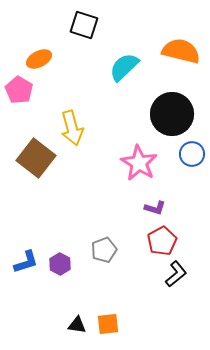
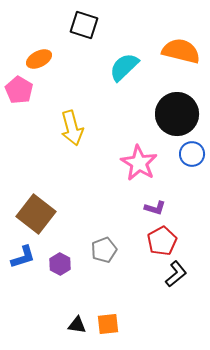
black circle: moved 5 px right
brown square: moved 56 px down
blue L-shape: moved 3 px left, 5 px up
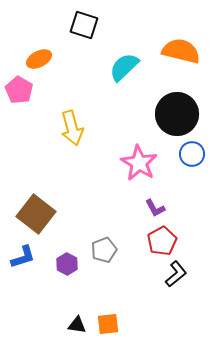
purple L-shape: rotated 45 degrees clockwise
purple hexagon: moved 7 px right
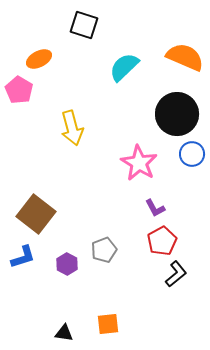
orange semicircle: moved 4 px right, 6 px down; rotated 9 degrees clockwise
black triangle: moved 13 px left, 8 px down
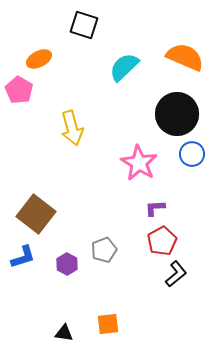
purple L-shape: rotated 115 degrees clockwise
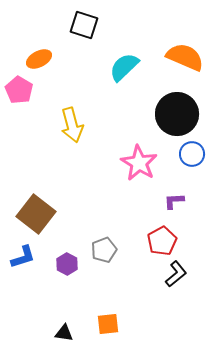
yellow arrow: moved 3 px up
purple L-shape: moved 19 px right, 7 px up
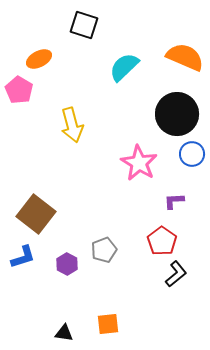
red pentagon: rotated 8 degrees counterclockwise
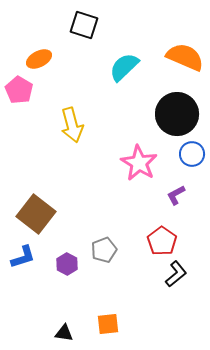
purple L-shape: moved 2 px right, 6 px up; rotated 25 degrees counterclockwise
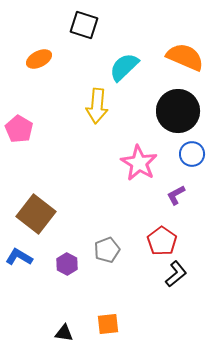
pink pentagon: moved 39 px down
black circle: moved 1 px right, 3 px up
yellow arrow: moved 25 px right, 19 px up; rotated 20 degrees clockwise
gray pentagon: moved 3 px right
blue L-shape: moved 4 px left; rotated 132 degrees counterclockwise
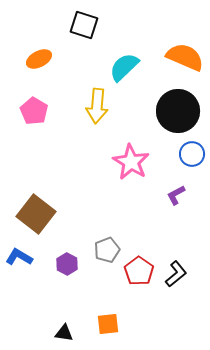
pink pentagon: moved 15 px right, 18 px up
pink star: moved 8 px left, 1 px up
red pentagon: moved 23 px left, 30 px down
